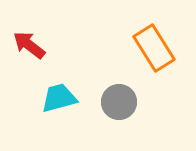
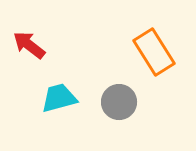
orange rectangle: moved 4 px down
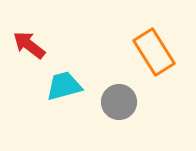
cyan trapezoid: moved 5 px right, 12 px up
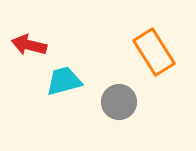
red arrow: rotated 24 degrees counterclockwise
cyan trapezoid: moved 5 px up
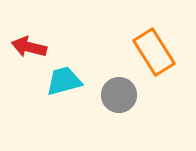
red arrow: moved 2 px down
gray circle: moved 7 px up
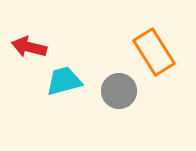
gray circle: moved 4 px up
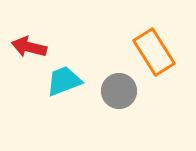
cyan trapezoid: rotated 6 degrees counterclockwise
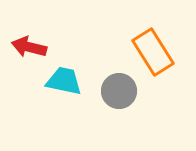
orange rectangle: moved 1 px left
cyan trapezoid: rotated 33 degrees clockwise
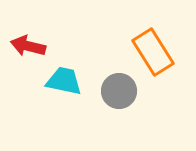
red arrow: moved 1 px left, 1 px up
